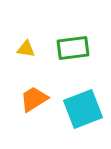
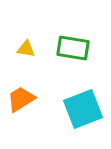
green rectangle: rotated 16 degrees clockwise
orange trapezoid: moved 13 px left
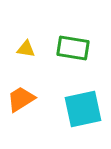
cyan square: rotated 9 degrees clockwise
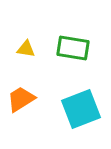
cyan square: moved 2 px left; rotated 9 degrees counterclockwise
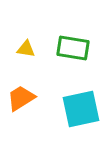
orange trapezoid: moved 1 px up
cyan square: rotated 9 degrees clockwise
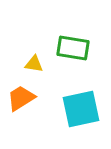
yellow triangle: moved 8 px right, 15 px down
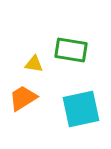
green rectangle: moved 2 px left, 2 px down
orange trapezoid: moved 2 px right
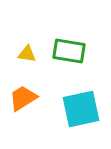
green rectangle: moved 2 px left, 1 px down
yellow triangle: moved 7 px left, 10 px up
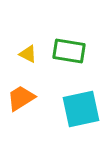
yellow triangle: moved 1 px right; rotated 18 degrees clockwise
orange trapezoid: moved 2 px left
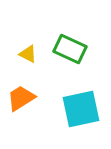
green rectangle: moved 1 px right, 2 px up; rotated 16 degrees clockwise
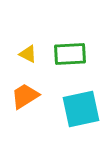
green rectangle: moved 5 px down; rotated 28 degrees counterclockwise
orange trapezoid: moved 4 px right, 2 px up
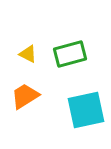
green rectangle: rotated 12 degrees counterclockwise
cyan square: moved 5 px right, 1 px down
